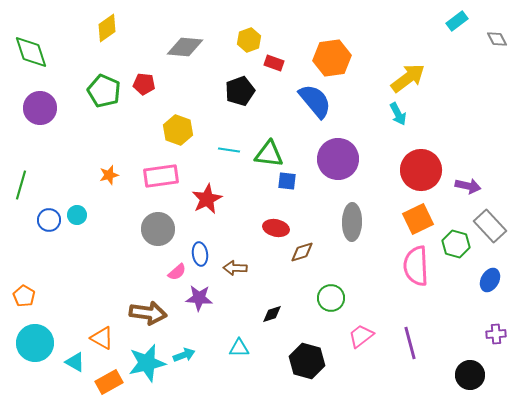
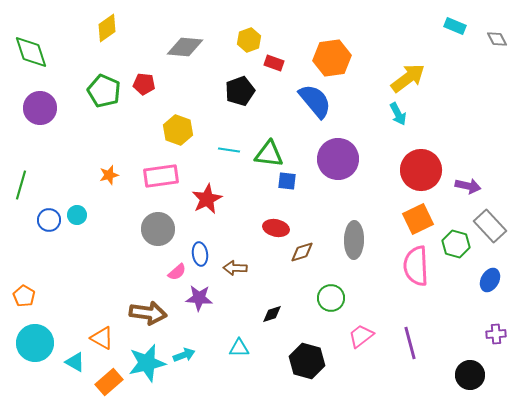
cyan rectangle at (457, 21): moved 2 px left, 5 px down; rotated 60 degrees clockwise
gray ellipse at (352, 222): moved 2 px right, 18 px down
orange rectangle at (109, 382): rotated 12 degrees counterclockwise
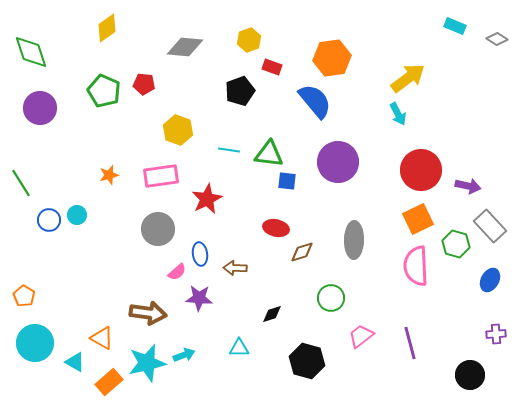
gray diamond at (497, 39): rotated 30 degrees counterclockwise
red rectangle at (274, 63): moved 2 px left, 4 px down
purple circle at (338, 159): moved 3 px down
green line at (21, 185): moved 2 px up; rotated 48 degrees counterclockwise
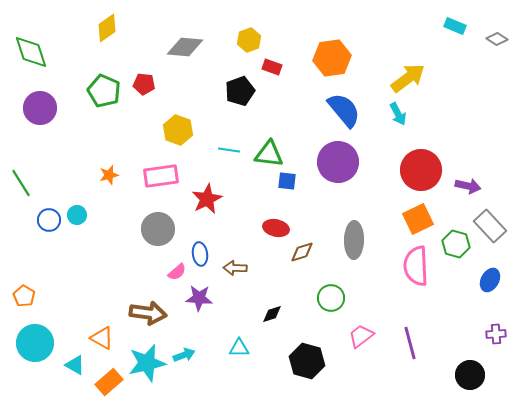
blue semicircle at (315, 101): moved 29 px right, 9 px down
cyan triangle at (75, 362): moved 3 px down
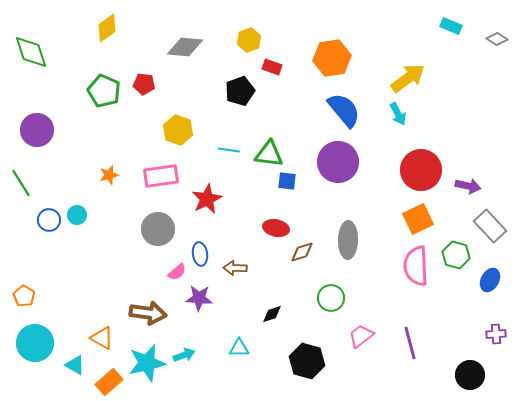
cyan rectangle at (455, 26): moved 4 px left
purple circle at (40, 108): moved 3 px left, 22 px down
gray ellipse at (354, 240): moved 6 px left
green hexagon at (456, 244): moved 11 px down
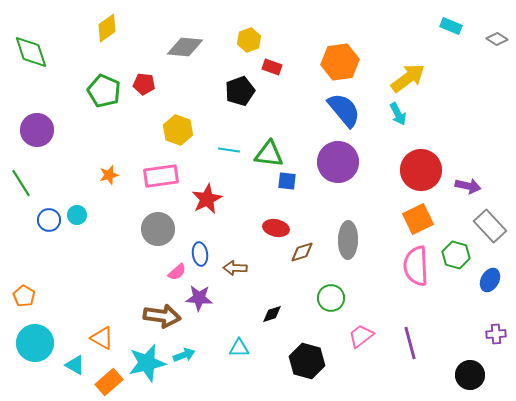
orange hexagon at (332, 58): moved 8 px right, 4 px down
brown arrow at (148, 313): moved 14 px right, 3 px down
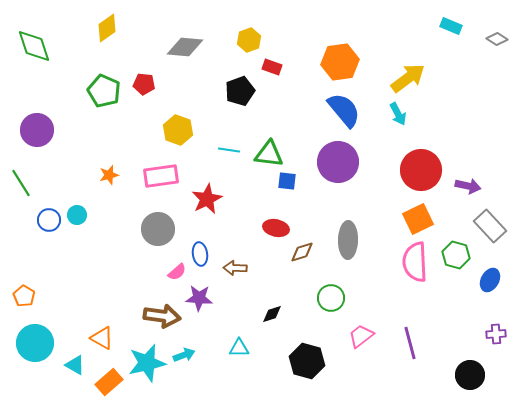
green diamond at (31, 52): moved 3 px right, 6 px up
pink semicircle at (416, 266): moved 1 px left, 4 px up
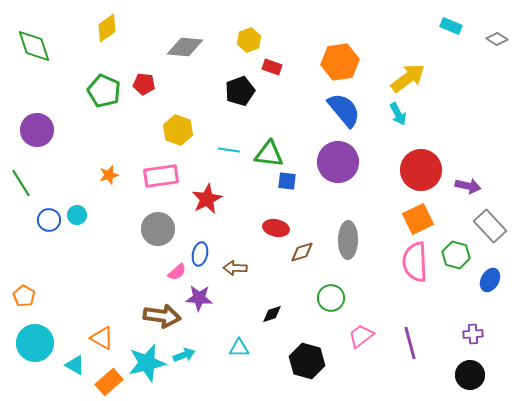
blue ellipse at (200, 254): rotated 20 degrees clockwise
purple cross at (496, 334): moved 23 px left
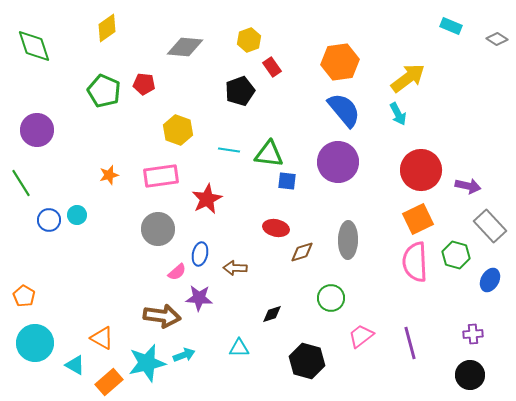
red rectangle at (272, 67): rotated 36 degrees clockwise
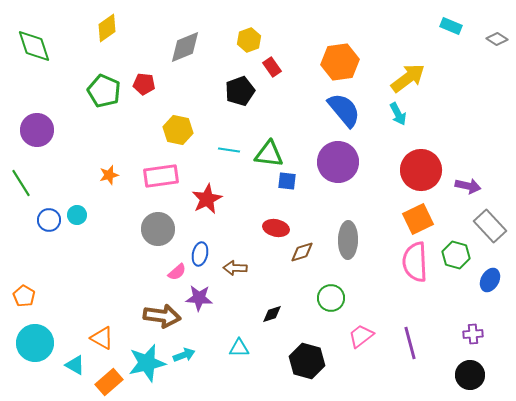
gray diamond at (185, 47): rotated 27 degrees counterclockwise
yellow hexagon at (178, 130): rotated 8 degrees counterclockwise
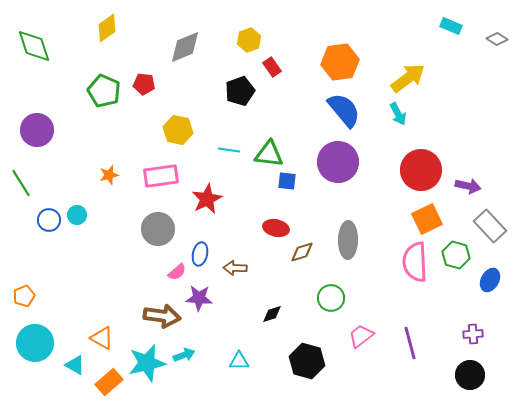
orange square at (418, 219): moved 9 px right
orange pentagon at (24, 296): rotated 20 degrees clockwise
cyan triangle at (239, 348): moved 13 px down
